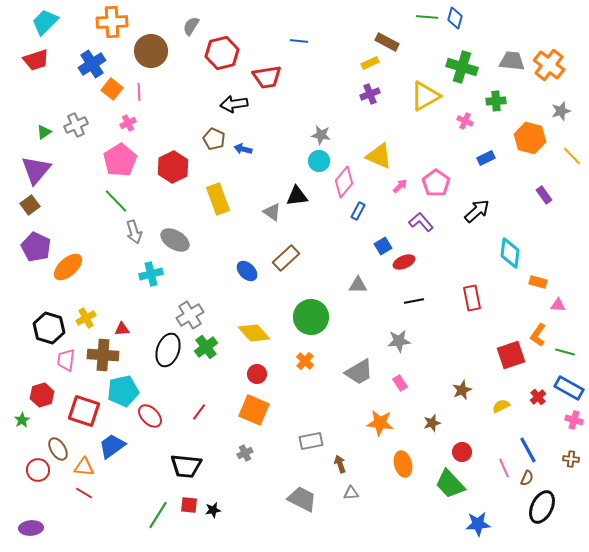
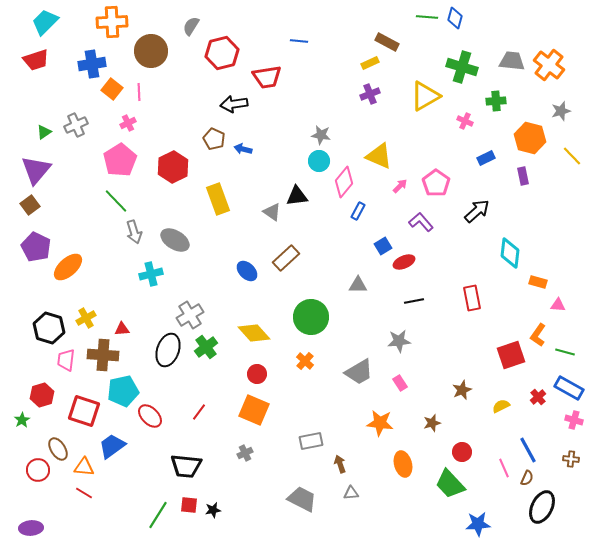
blue cross at (92, 64): rotated 24 degrees clockwise
purple rectangle at (544, 195): moved 21 px left, 19 px up; rotated 24 degrees clockwise
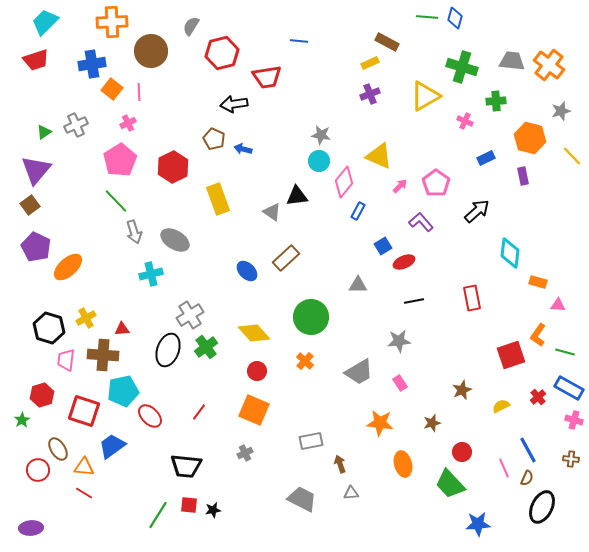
red circle at (257, 374): moved 3 px up
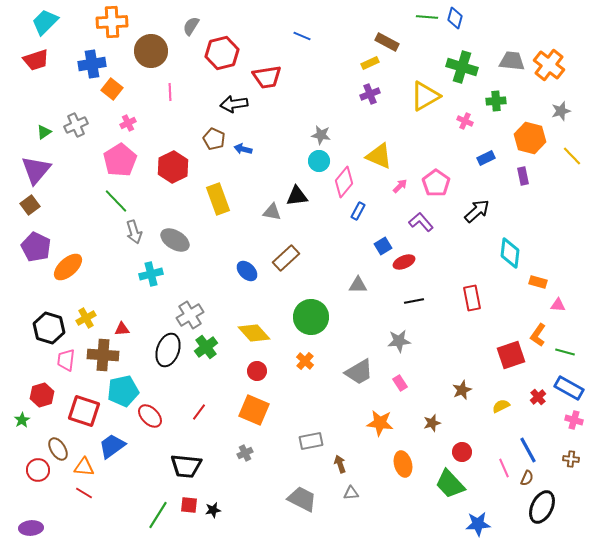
blue line at (299, 41): moved 3 px right, 5 px up; rotated 18 degrees clockwise
pink line at (139, 92): moved 31 px right
gray triangle at (272, 212): rotated 24 degrees counterclockwise
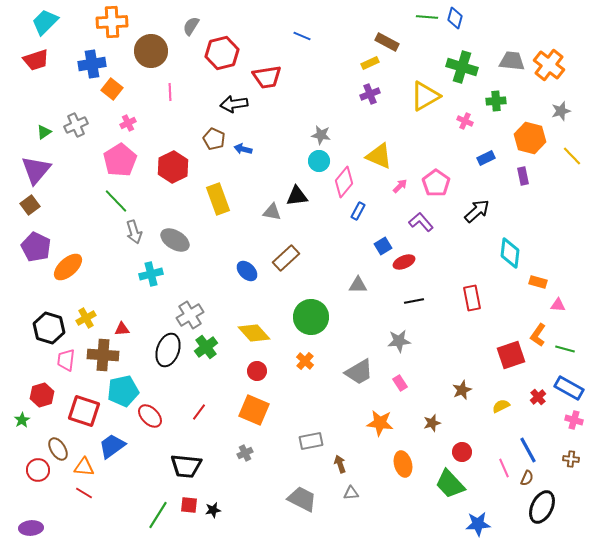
green line at (565, 352): moved 3 px up
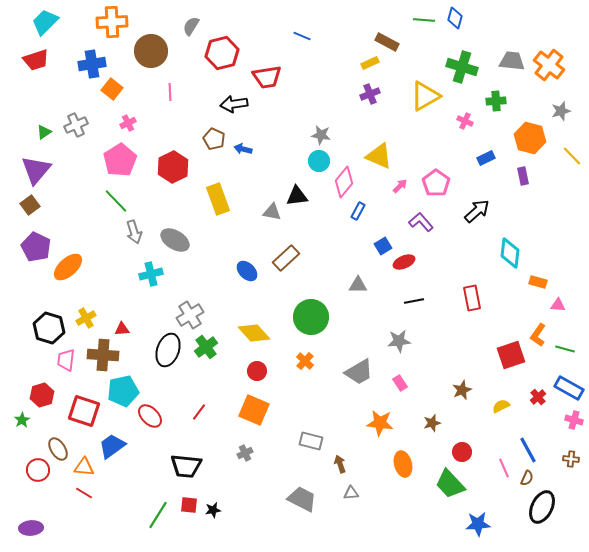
green line at (427, 17): moved 3 px left, 3 px down
gray rectangle at (311, 441): rotated 25 degrees clockwise
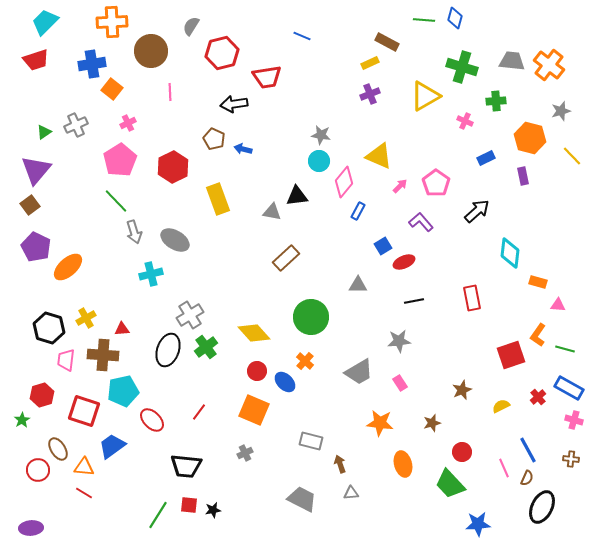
blue ellipse at (247, 271): moved 38 px right, 111 px down
red ellipse at (150, 416): moved 2 px right, 4 px down
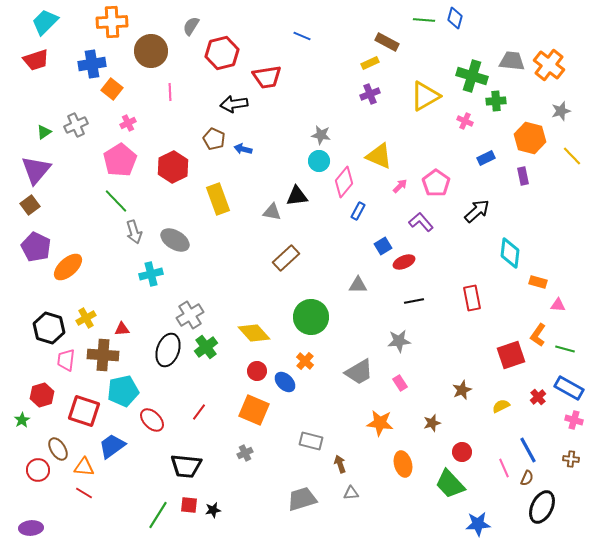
green cross at (462, 67): moved 10 px right, 9 px down
gray trapezoid at (302, 499): rotated 44 degrees counterclockwise
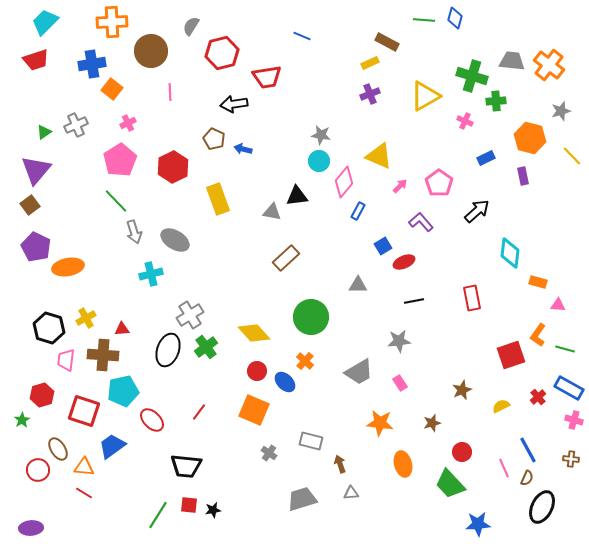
pink pentagon at (436, 183): moved 3 px right
orange ellipse at (68, 267): rotated 32 degrees clockwise
gray cross at (245, 453): moved 24 px right; rotated 28 degrees counterclockwise
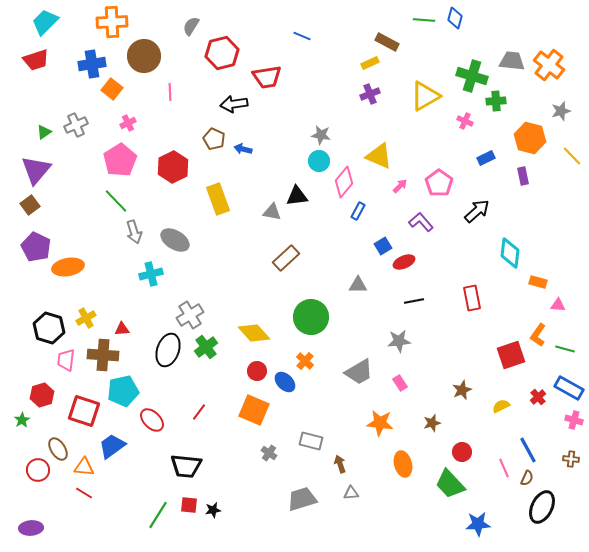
brown circle at (151, 51): moved 7 px left, 5 px down
